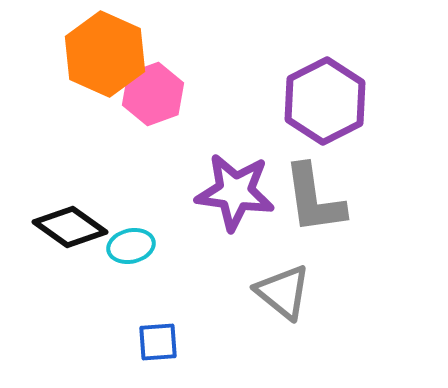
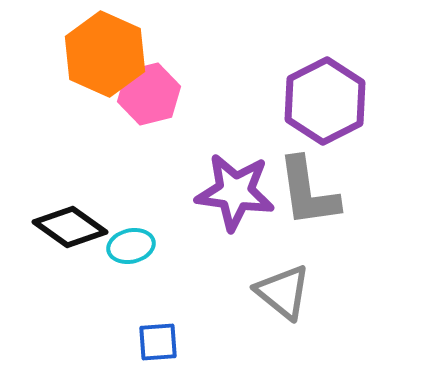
pink hexagon: moved 4 px left; rotated 6 degrees clockwise
gray L-shape: moved 6 px left, 7 px up
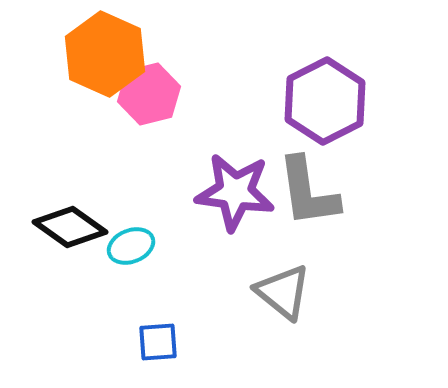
cyan ellipse: rotated 9 degrees counterclockwise
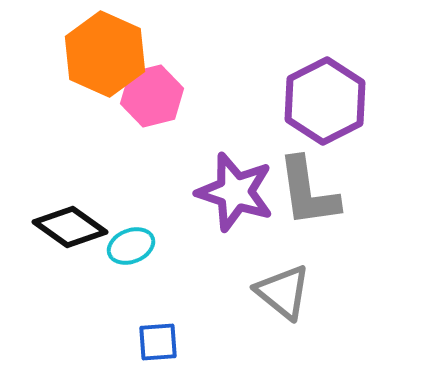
pink hexagon: moved 3 px right, 2 px down
purple star: rotated 10 degrees clockwise
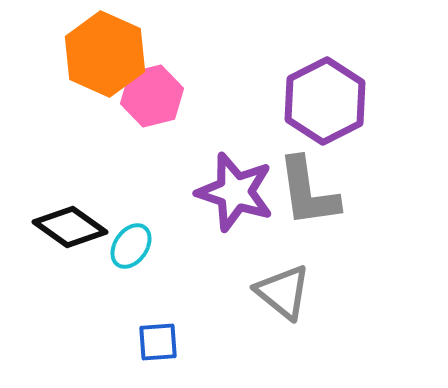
cyan ellipse: rotated 33 degrees counterclockwise
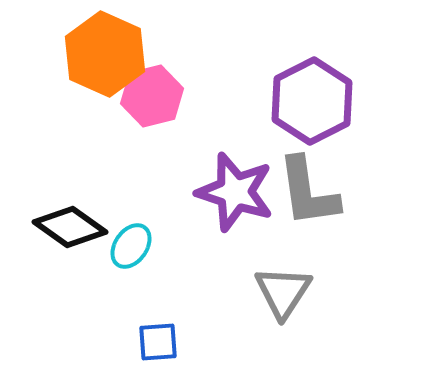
purple hexagon: moved 13 px left
gray triangle: rotated 24 degrees clockwise
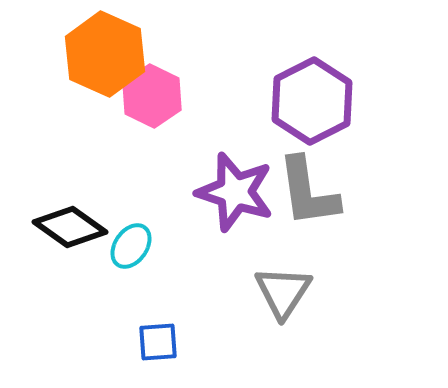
pink hexagon: rotated 20 degrees counterclockwise
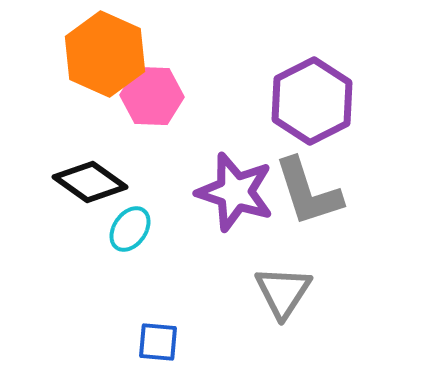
pink hexagon: rotated 24 degrees counterclockwise
gray L-shape: rotated 10 degrees counterclockwise
black diamond: moved 20 px right, 45 px up
cyan ellipse: moved 1 px left, 17 px up
blue square: rotated 9 degrees clockwise
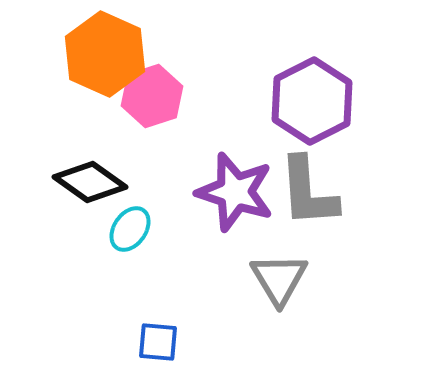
pink hexagon: rotated 20 degrees counterclockwise
gray L-shape: rotated 14 degrees clockwise
gray triangle: moved 4 px left, 13 px up; rotated 4 degrees counterclockwise
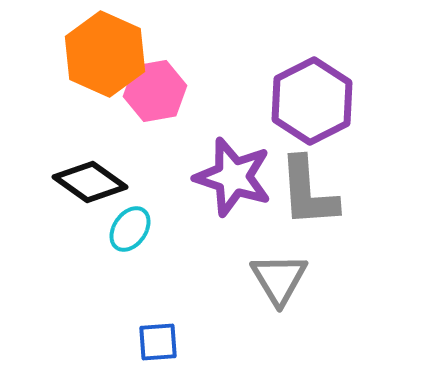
pink hexagon: moved 3 px right, 5 px up; rotated 8 degrees clockwise
purple star: moved 2 px left, 15 px up
blue square: rotated 9 degrees counterclockwise
